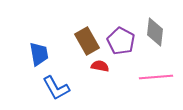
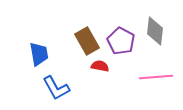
gray diamond: moved 1 px up
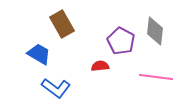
brown rectangle: moved 25 px left, 17 px up
blue trapezoid: rotated 50 degrees counterclockwise
red semicircle: rotated 18 degrees counterclockwise
pink line: rotated 12 degrees clockwise
blue L-shape: rotated 24 degrees counterclockwise
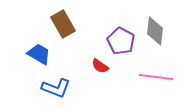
brown rectangle: moved 1 px right
red semicircle: rotated 138 degrees counterclockwise
blue L-shape: rotated 16 degrees counterclockwise
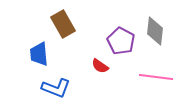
blue trapezoid: rotated 125 degrees counterclockwise
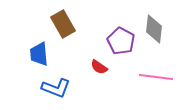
gray diamond: moved 1 px left, 2 px up
red semicircle: moved 1 px left, 1 px down
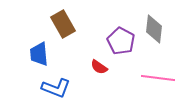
pink line: moved 2 px right, 1 px down
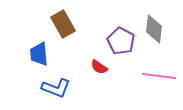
pink line: moved 1 px right, 2 px up
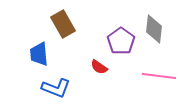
purple pentagon: rotated 8 degrees clockwise
